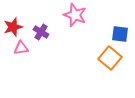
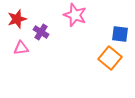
red star: moved 4 px right, 8 px up
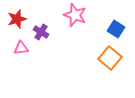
blue square: moved 4 px left, 5 px up; rotated 24 degrees clockwise
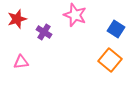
purple cross: moved 3 px right
pink triangle: moved 14 px down
orange square: moved 2 px down
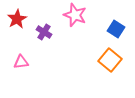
red star: rotated 12 degrees counterclockwise
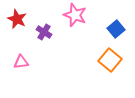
red star: rotated 18 degrees counterclockwise
blue square: rotated 18 degrees clockwise
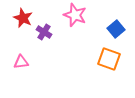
red star: moved 6 px right, 1 px up
orange square: moved 1 px left, 1 px up; rotated 20 degrees counterclockwise
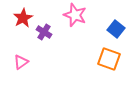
red star: rotated 18 degrees clockwise
blue square: rotated 12 degrees counterclockwise
pink triangle: rotated 28 degrees counterclockwise
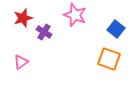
red star: rotated 12 degrees clockwise
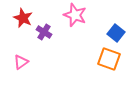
red star: rotated 30 degrees counterclockwise
blue square: moved 4 px down
